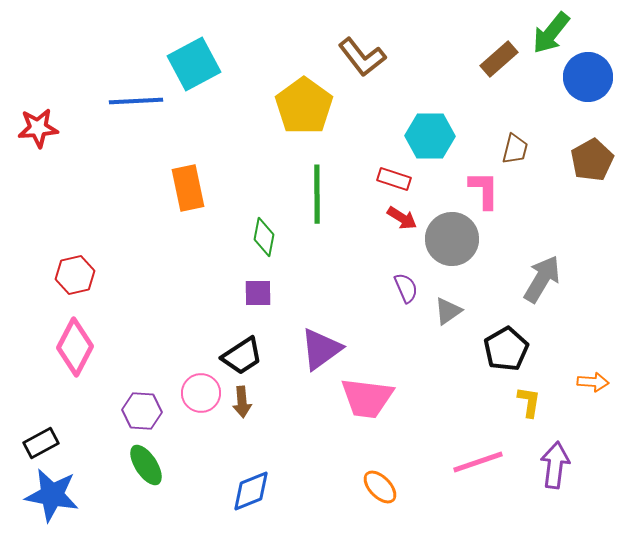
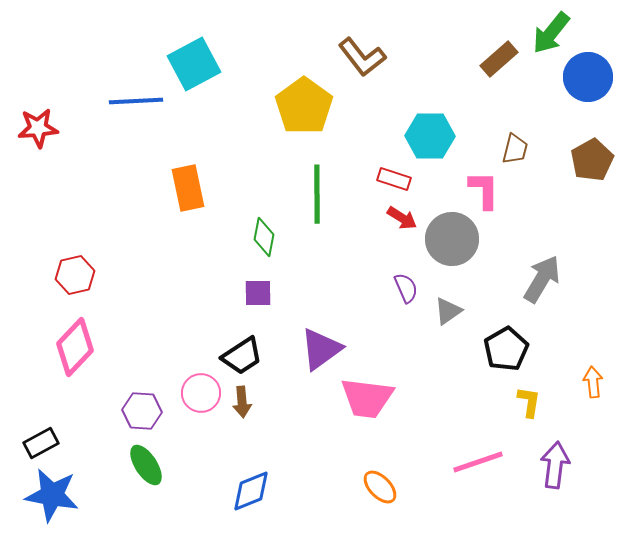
pink diamond: rotated 16 degrees clockwise
orange arrow: rotated 100 degrees counterclockwise
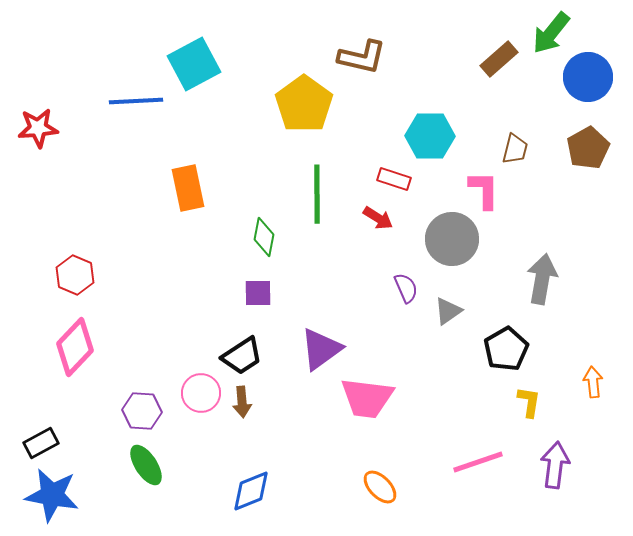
brown L-shape: rotated 39 degrees counterclockwise
yellow pentagon: moved 2 px up
brown pentagon: moved 4 px left, 12 px up
red arrow: moved 24 px left
red hexagon: rotated 24 degrees counterclockwise
gray arrow: rotated 21 degrees counterclockwise
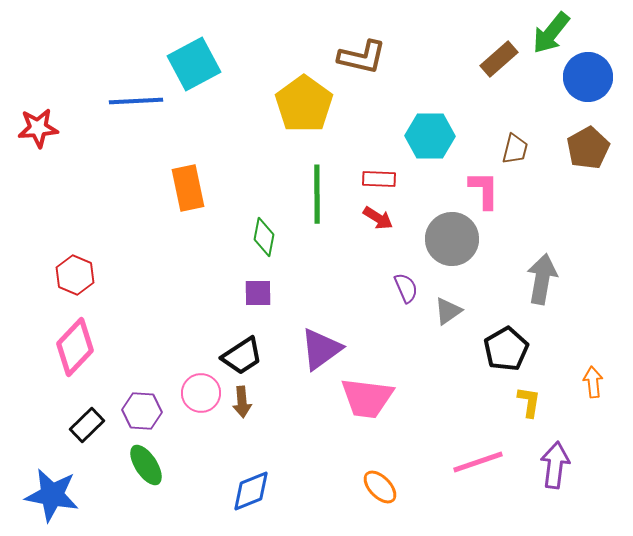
red rectangle: moved 15 px left; rotated 16 degrees counterclockwise
black rectangle: moved 46 px right, 18 px up; rotated 16 degrees counterclockwise
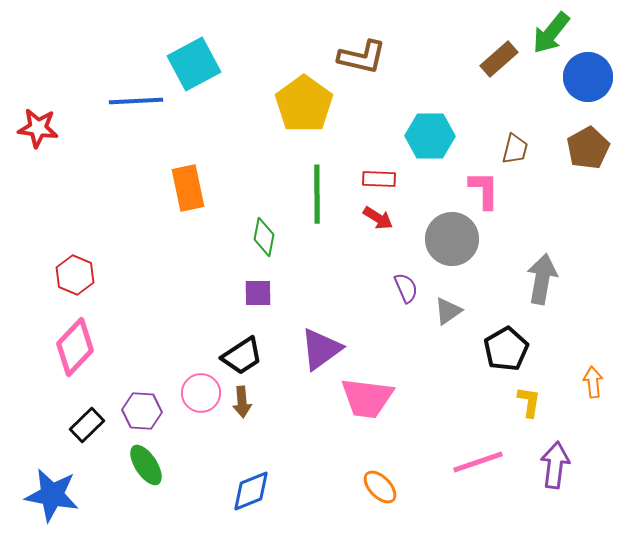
red star: rotated 12 degrees clockwise
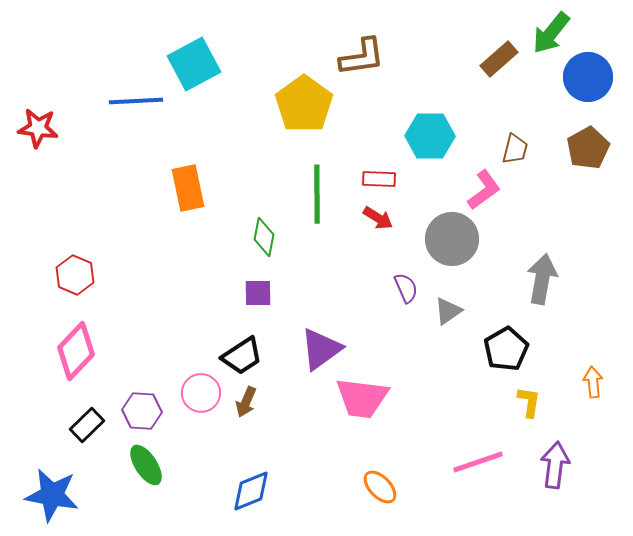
brown L-shape: rotated 21 degrees counterclockwise
pink L-shape: rotated 54 degrees clockwise
pink diamond: moved 1 px right, 4 px down
pink trapezoid: moved 5 px left
brown arrow: moved 4 px right; rotated 28 degrees clockwise
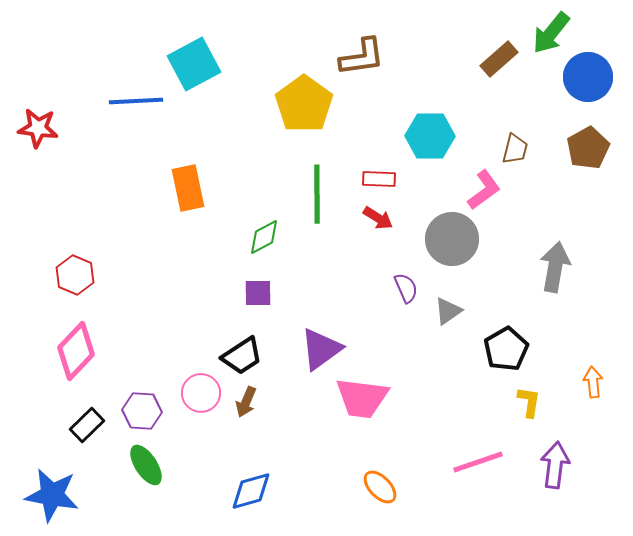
green diamond: rotated 51 degrees clockwise
gray arrow: moved 13 px right, 12 px up
blue diamond: rotated 6 degrees clockwise
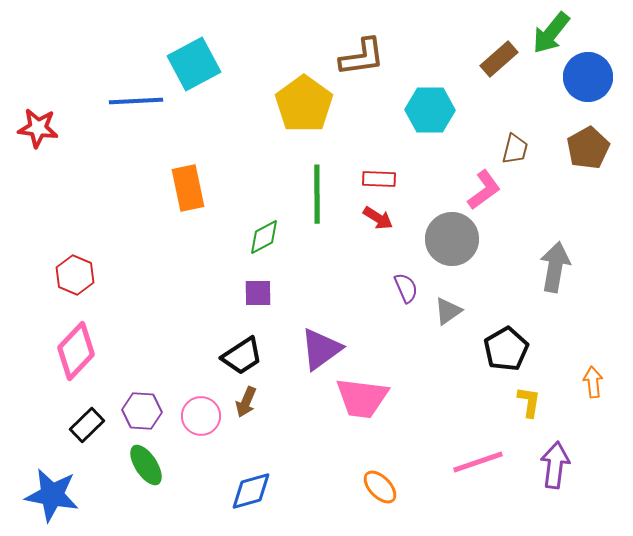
cyan hexagon: moved 26 px up
pink circle: moved 23 px down
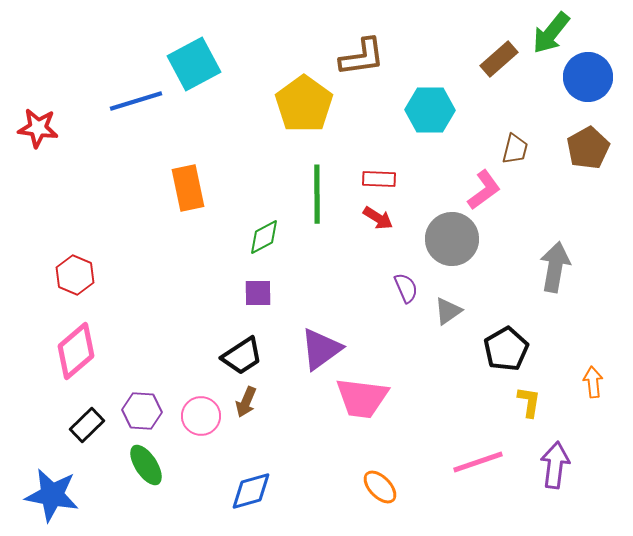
blue line: rotated 14 degrees counterclockwise
pink diamond: rotated 6 degrees clockwise
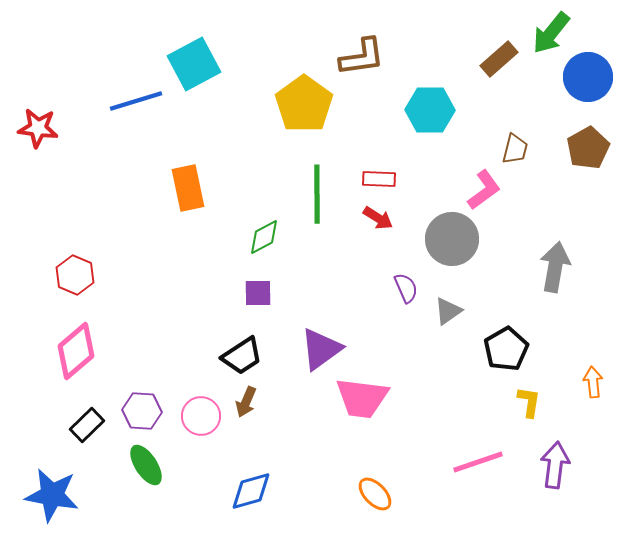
orange ellipse: moved 5 px left, 7 px down
